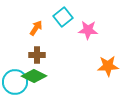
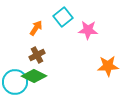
brown cross: rotated 28 degrees counterclockwise
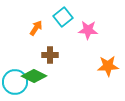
brown cross: moved 13 px right; rotated 28 degrees clockwise
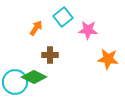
orange star: moved 7 px up; rotated 10 degrees clockwise
green diamond: moved 1 px down
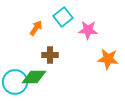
green diamond: rotated 25 degrees counterclockwise
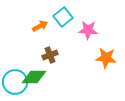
orange arrow: moved 4 px right, 2 px up; rotated 28 degrees clockwise
brown cross: rotated 21 degrees counterclockwise
orange star: moved 2 px left, 1 px up
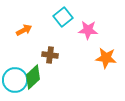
orange arrow: moved 16 px left, 4 px down
brown cross: rotated 28 degrees clockwise
green diamond: moved 1 px left; rotated 45 degrees counterclockwise
cyan circle: moved 2 px up
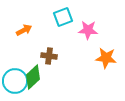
cyan square: rotated 18 degrees clockwise
brown cross: moved 1 px left, 1 px down
cyan circle: moved 1 px down
